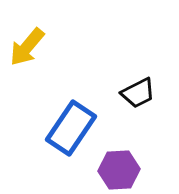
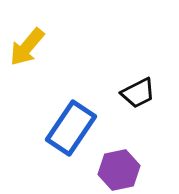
purple hexagon: rotated 9 degrees counterclockwise
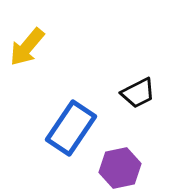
purple hexagon: moved 1 px right, 2 px up
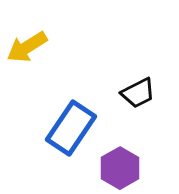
yellow arrow: rotated 18 degrees clockwise
purple hexagon: rotated 18 degrees counterclockwise
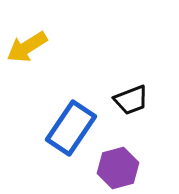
black trapezoid: moved 7 px left, 7 px down; rotated 6 degrees clockwise
purple hexagon: moved 2 px left; rotated 15 degrees clockwise
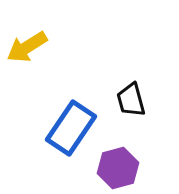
black trapezoid: rotated 96 degrees clockwise
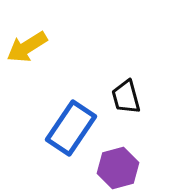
black trapezoid: moved 5 px left, 3 px up
